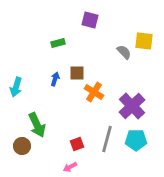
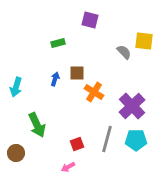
brown circle: moved 6 px left, 7 px down
pink arrow: moved 2 px left
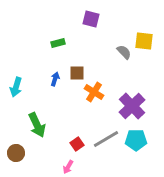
purple square: moved 1 px right, 1 px up
gray line: moved 1 px left; rotated 44 degrees clockwise
red square: rotated 16 degrees counterclockwise
pink arrow: rotated 32 degrees counterclockwise
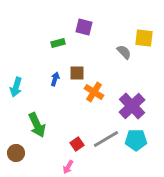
purple square: moved 7 px left, 8 px down
yellow square: moved 3 px up
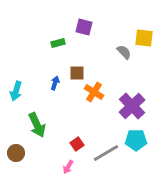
blue arrow: moved 4 px down
cyan arrow: moved 4 px down
gray line: moved 14 px down
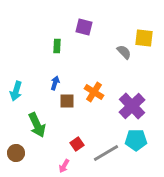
green rectangle: moved 1 px left, 3 px down; rotated 72 degrees counterclockwise
brown square: moved 10 px left, 28 px down
pink arrow: moved 4 px left, 1 px up
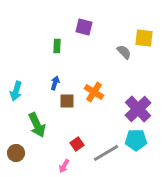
purple cross: moved 6 px right, 3 px down
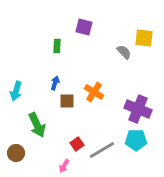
purple cross: rotated 24 degrees counterclockwise
gray line: moved 4 px left, 3 px up
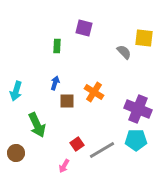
purple square: moved 1 px down
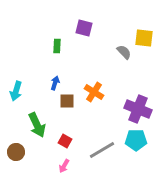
red square: moved 12 px left, 3 px up; rotated 24 degrees counterclockwise
brown circle: moved 1 px up
